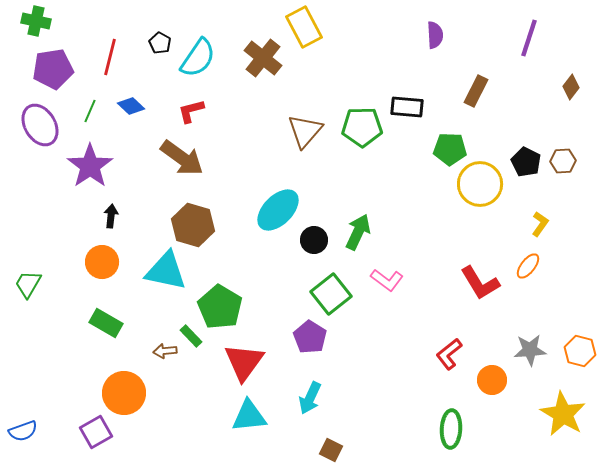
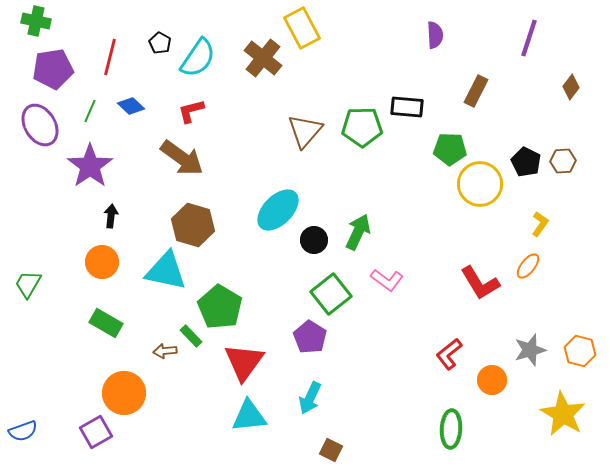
yellow rectangle at (304, 27): moved 2 px left, 1 px down
gray star at (530, 350): rotated 12 degrees counterclockwise
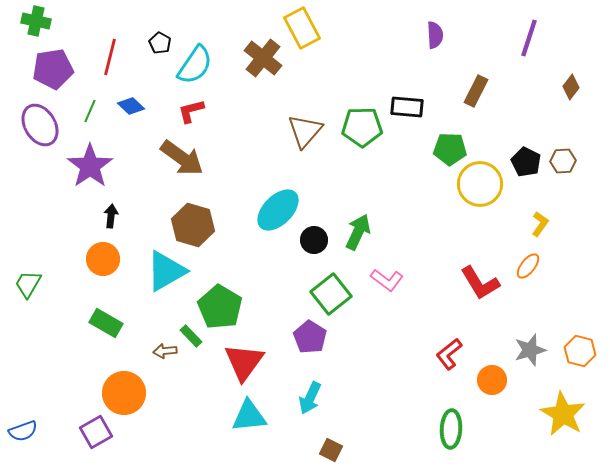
cyan semicircle at (198, 58): moved 3 px left, 7 px down
orange circle at (102, 262): moved 1 px right, 3 px up
cyan triangle at (166, 271): rotated 42 degrees counterclockwise
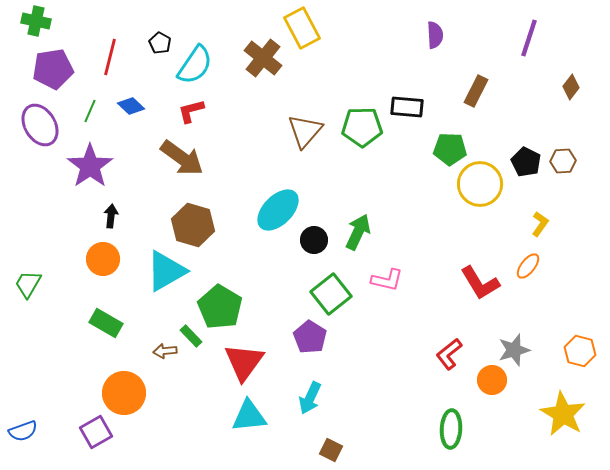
pink L-shape at (387, 280): rotated 24 degrees counterclockwise
gray star at (530, 350): moved 16 px left
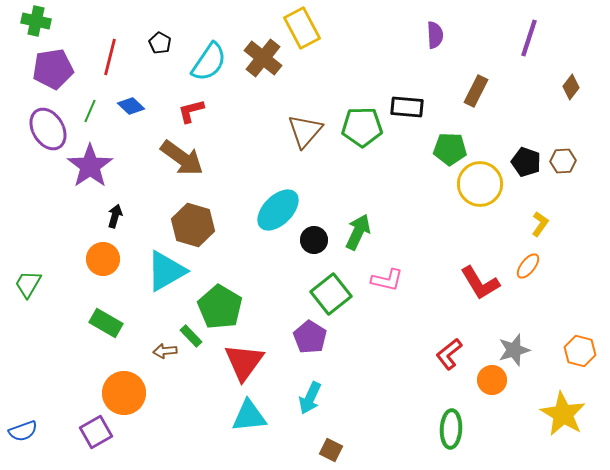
cyan semicircle at (195, 65): moved 14 px right, 3 px up
purple ellipse at (40, 125): moved 8 px right, 4 px down
black pentagon at (526, 162): rotated 8 degrees counterclockwise
black arrow at (111, 216): moved 4 px right; rotated 10 degrees clockwise
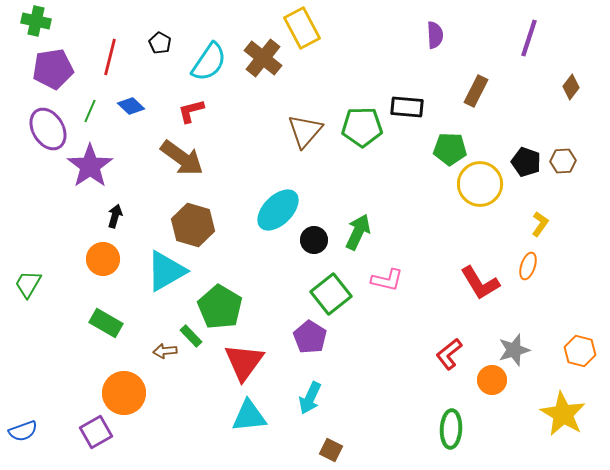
orange ellipse at (528, 266): rotated 20 degrees counterclockwise
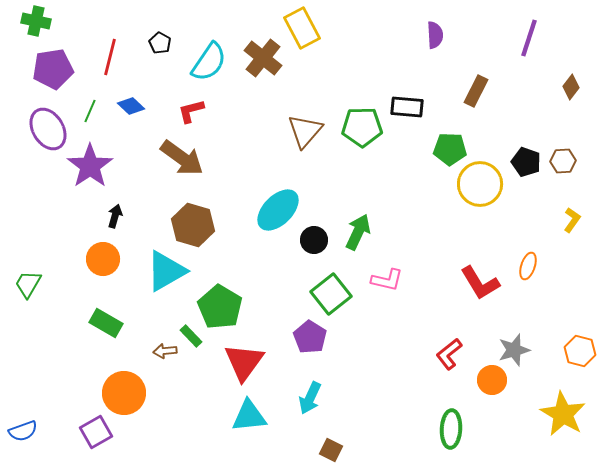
yellow L-shape at (540, 224): moved 32 px right, 4 px up
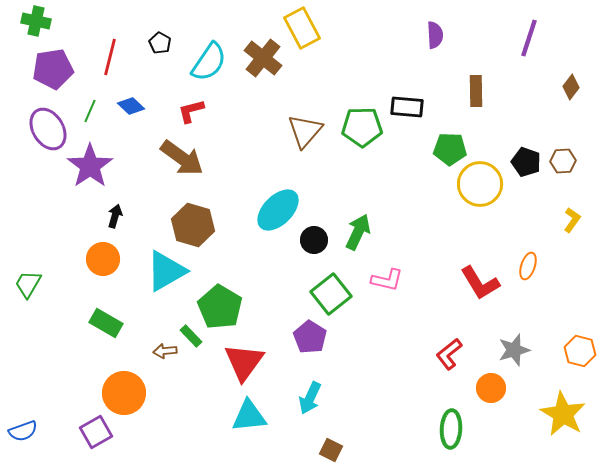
brown rectangle at (476, 91): rotated 28 degrees counterclockwise
orange circle at (492, 380): moved 1 px left, 8 px down
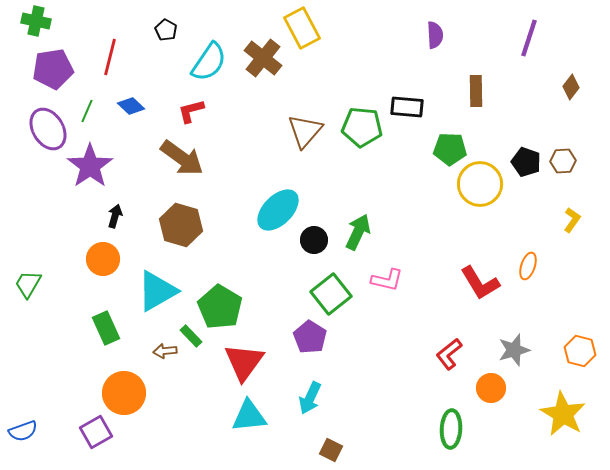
black pentagon at (160, 43): moved 6 px right, 13 px up
green line at (90, 111): moved 3 px left
green pentagon at (362, 127): rotated 6 degrees clockwise
brown hexagon at (193, 225): moved 12 px left
cyan triangle at (166, 271): moved 9 px left, 20 px down
green rectangle at (106, 323): moved 5 px down; rotated 36 degrees clockwise
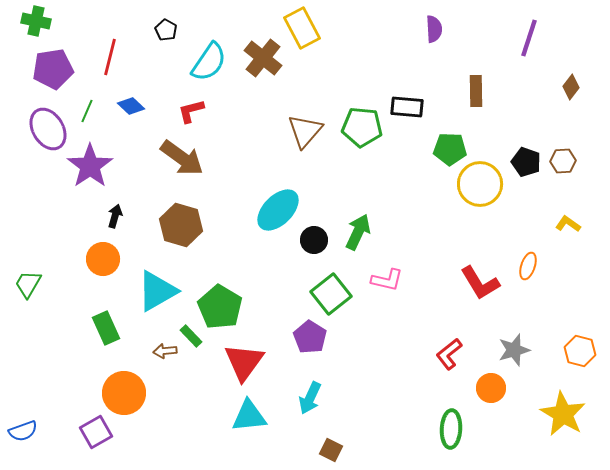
purple semicircle at (435, 35): moved 1 px left, 6 px up
yellow L-shape at (572, 220): moved 4 px left, 4 px down; rotated 90 degrees counterclockwise
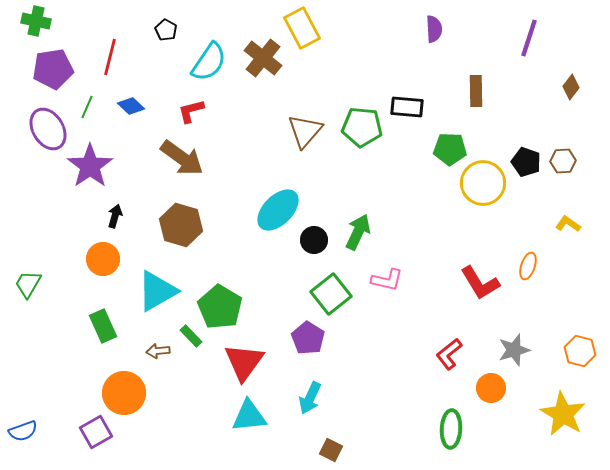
green line at (87, 111): moved 4 px up
yellow circle at (480, 184): moved 3 px right, 1 px up
green rectangle at (106, 328): moved 3 px left, 2 px up
purple pentagon at (310, 337): moved 2 px left, 1 px down
brown arrow at (165, 351): moved 7 px left
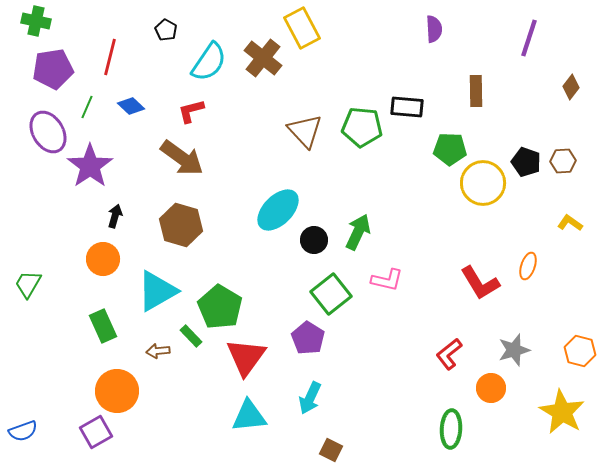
purple ellipse at (48, 129): moved 3 px down
brown triangle at (305, 131): rotated 24 degrees counterclockwise
yellow L-shape at (568, 224): moved 2 px right, 1 px up
red triangle at (244, 362): moved 2 px right, 5 px up
orange circle at (124, 393): moved 7 px left, 2 px up
yellow star at (563, 414): moved 1 px left, 2 px up
